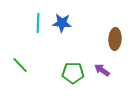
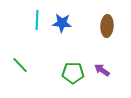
cyan line: moved 1 px left, 3 px up
brown ellipse: moved 8 px left, 13 px up
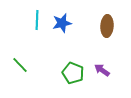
blue star: rotated 18 degrees counterclockwise
green pentagon: rotated 20 degrees clockwise
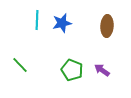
green pentagon: moved 1 px left, 3 px up
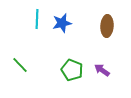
cyan line: moved 1 px up
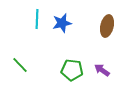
brown ellipse: rotated 10 degrees clockwise
green pentagon: rotated 15 degrees counterclockwise
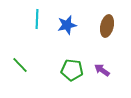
blue star: moved 5 px right, 2 px down
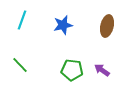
cyan line: moved 15 px left, 1 px down; rotated 18 degrees clockwise
blue star: moved 4 px left
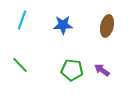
blue star: rotated 12 degrees clockwise
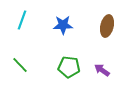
green pentagon: moved 3 px left, 3 px up
